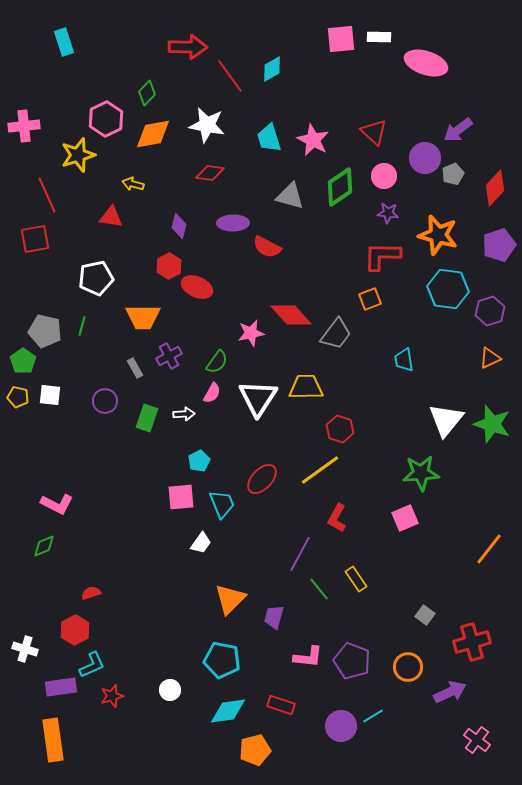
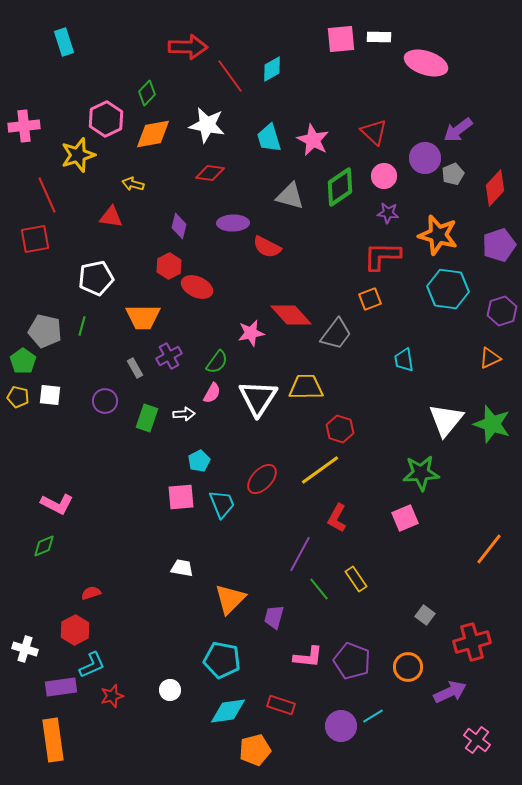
purple hexagon at (490, 311): moved 12 px right
white trapezoid at (201, 543): moved 19 px left, 25 px down; rotated 115 degrees counterclockwise
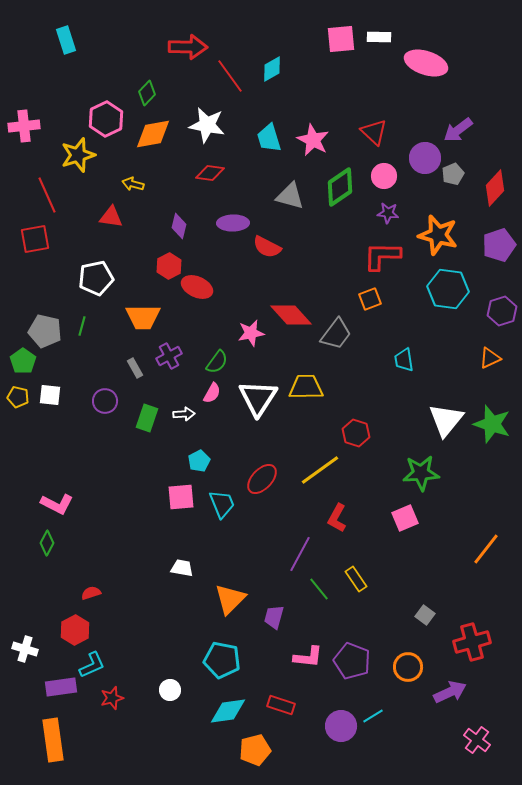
cyan rectangle at (64, 42): moved 2 px right, 2 px up
red hexagon at (340, 429): moved 16 px right, 4 px down
green diamond at (44, 546): moved 3 px right, 3 px up; rotated 40 degrees counterclockwise
orange line at (489, 549): moved 3 px left
red star at (112, 696): moved 2 px down
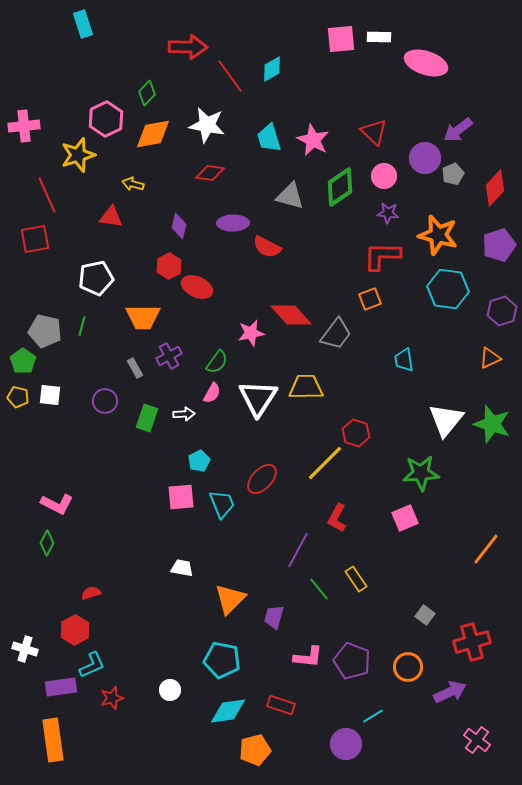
cyan rectangle at (66, 40): moved 17 px right, 16 px up
yellow line at (320, 470): moved 5 px right, 7 px up; rotated 9 degrees counterclockwise
purple line at (300, 554): moved 2 px left, 4 px up
purple circle at (341, 726): moved 5 px right, 18 px down
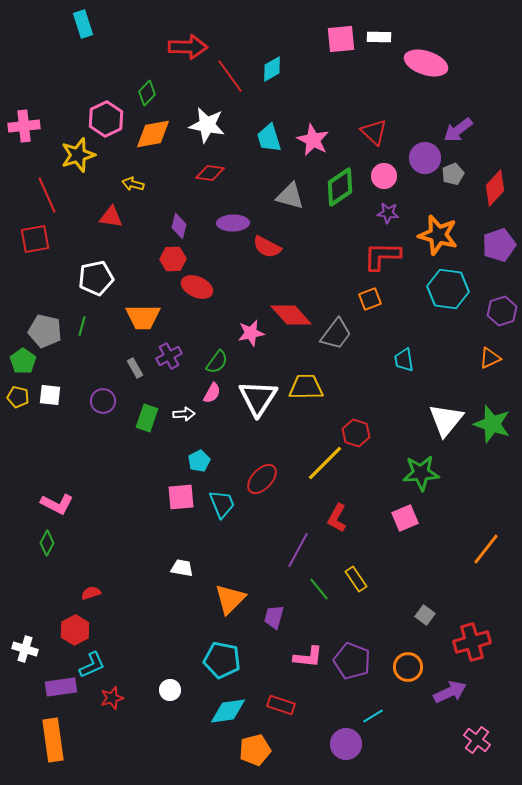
red hexagon at (169, 266): moved 4 px right, 7 px up; rotated 25 degrees clockwise
purple circle at (105, 401): moved 2 px left
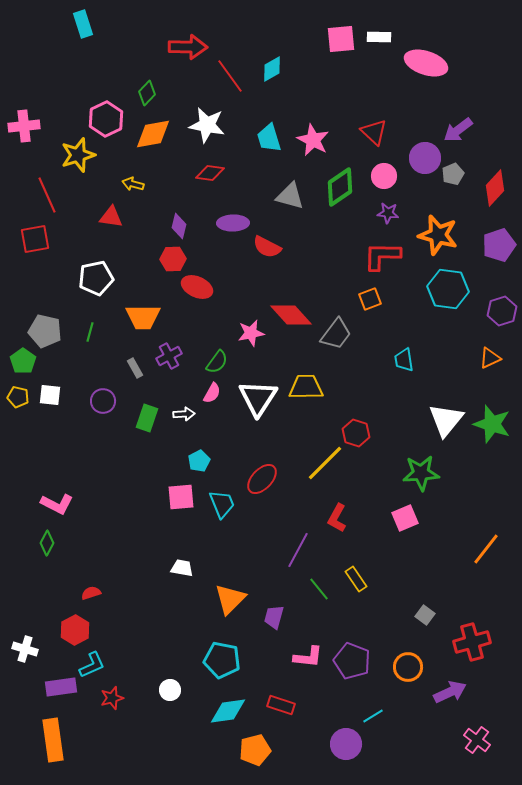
green line at (82, 326): moved 8 px right, 6 px down
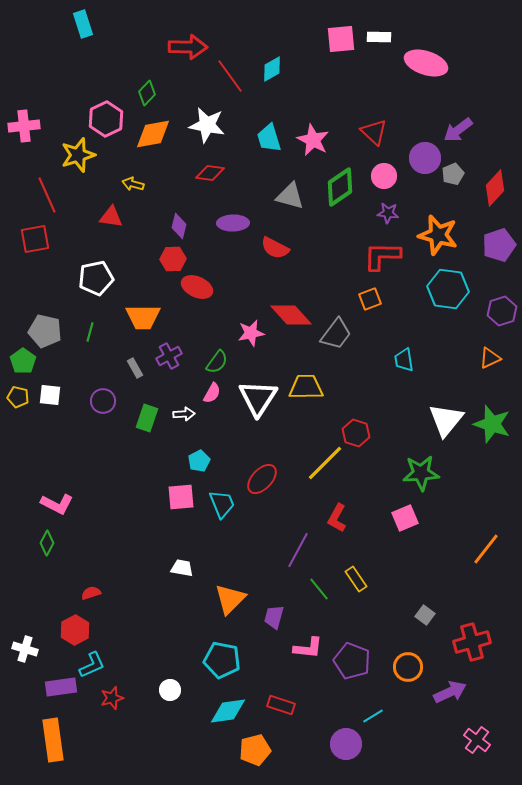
red semicircle at (267, 247): moved 8 px right, 1 px down
pink L-shape at (308, 657): moved 9 px up
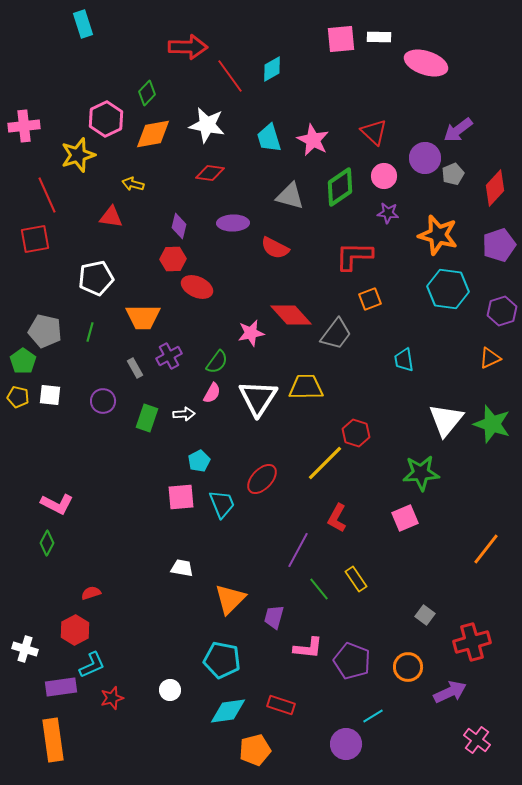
red L-shape at (382, 256): moved 28 px left
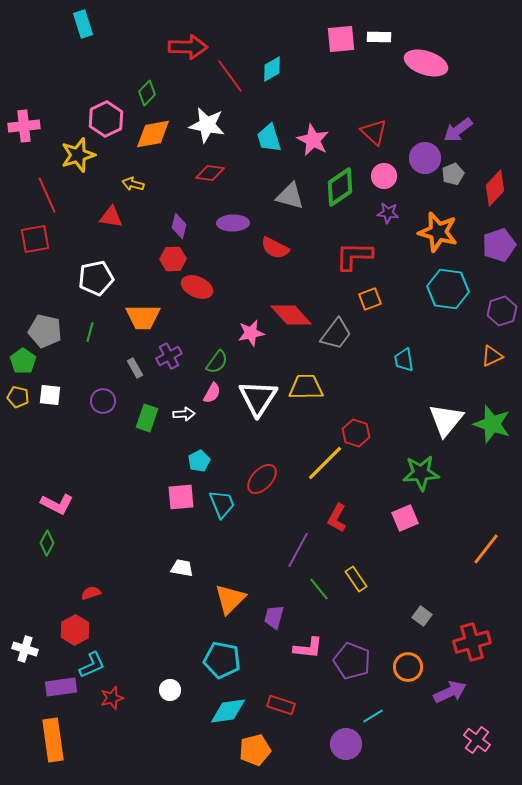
orange star at (438, 235): moved 3 px up
orange triangle at (490, 358): moved 2 px right, 2 px up
gray square at (425, 615): moved 3 px left, 1 px down
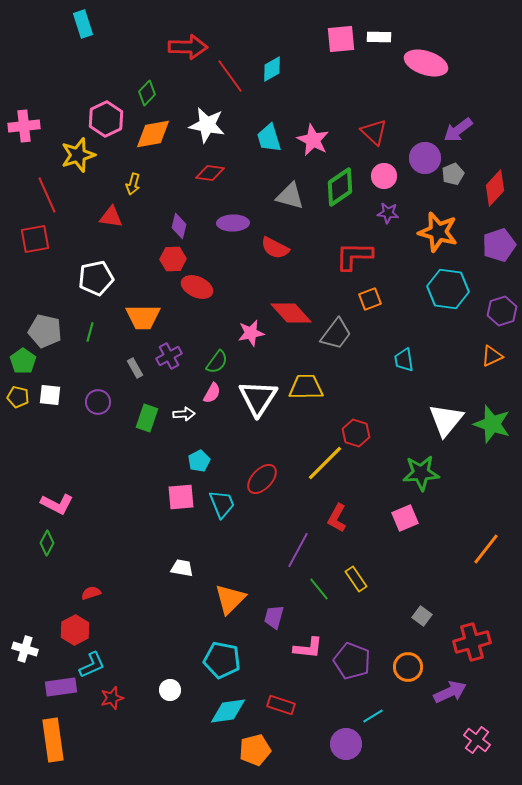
yellow arrow at (133, 184): rotated 90 degrees counterclockwise
red diamond at (291, 315): moved 2 px up
purple circle at (103, 401): moved 5 px left, 1 px down
